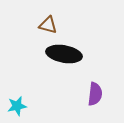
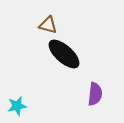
black ellipse: rotated 32 degrees clockwise
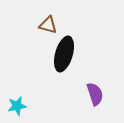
black ellipse: rotated 64 degrees clockwise
purple semicircle: rotated 25 degrees counterclockwise
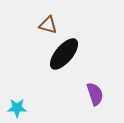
black ellipse: rotated 24 degrees clockwise
cyan star: moved 2 px down; rotated 12 degrees clockwise
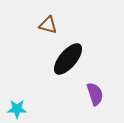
black ellipse: moved 4 px right, 5 px down
cyan star: moved 1 px down
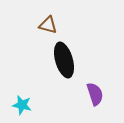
black ellipse: moved 4 px left, 1 px down; rotated 56 degrees counterclockwise
cyan star: moved 5 px right, 4 px up; rotated 12 degrees clockwise
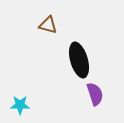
black ellipse: moved 15 px right
cyan star: moved 2 px left; rotated 12 degrees counterclockwise
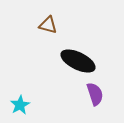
black ellipse: moved 1 px left, 1 px down; rotated 48 degrees counterclockwise
cyan star: rotated 30 degrees counterclockwise
